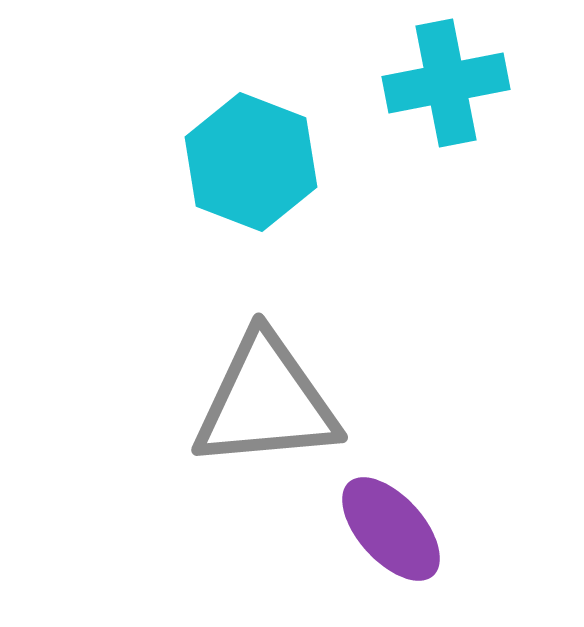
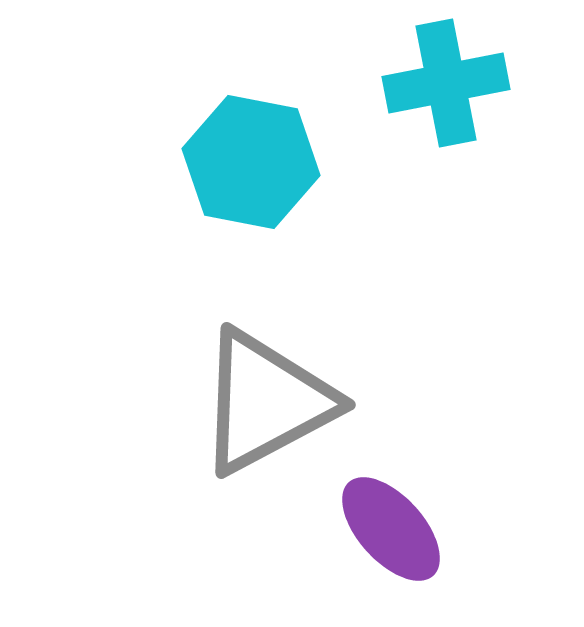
cyan hexagon: rotated 10 degrees counterclockwise
gray triangle: rotated 23 degrees counterclockwise
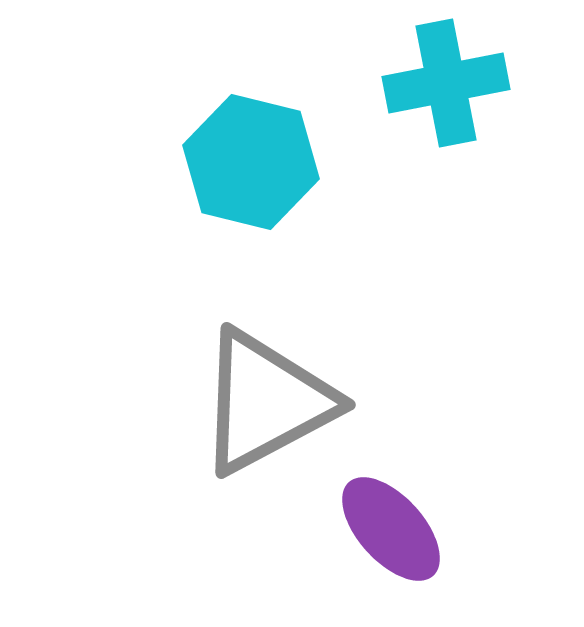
cyan hexagon: rotated 3 degrees clockwise
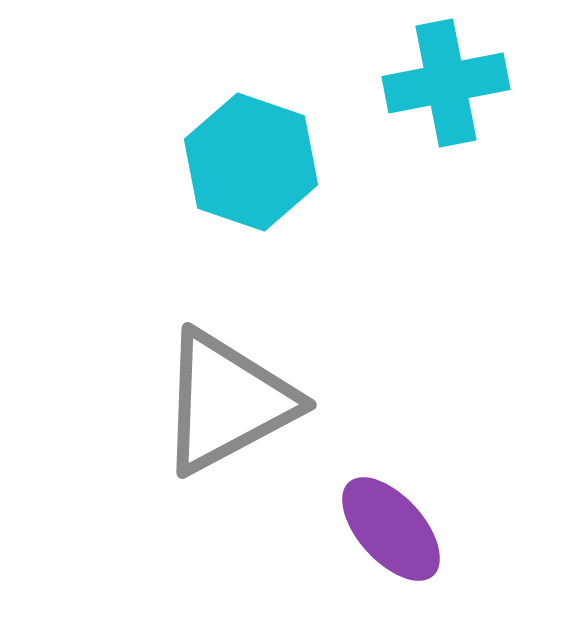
cyan hexagon: rotated 5 degrees clockwise
gray triangle: moved 39 px left
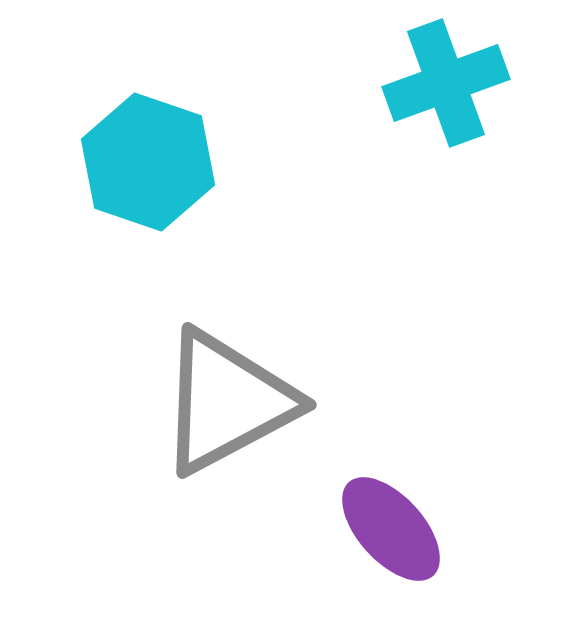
cyan cross: rotated 9 degrees counterclockwise
cyan hexagon: moved 103 px left
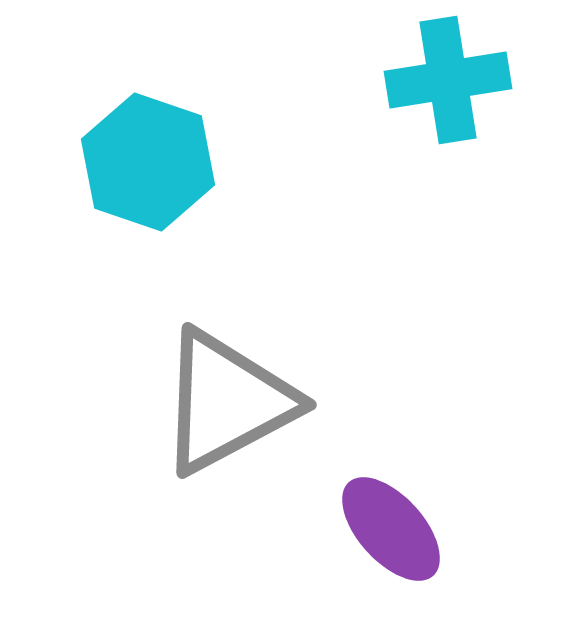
cyan cross: moved 2 px right, 3 px up; rotated 11 degrees clockwise
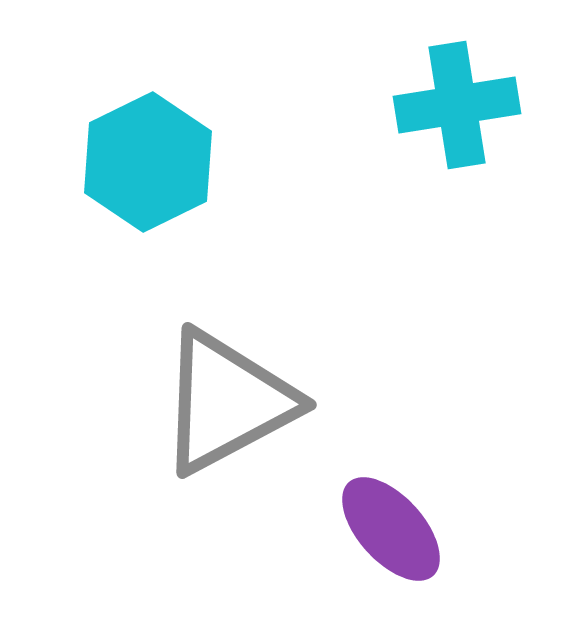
cyan cross: moved 9 px right, 25 px down
cyan hexagon: rotated 15 degrees clockwise
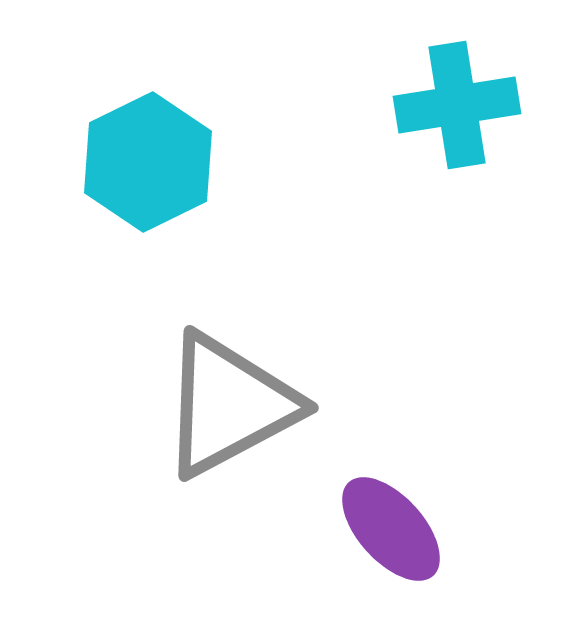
gray triangle: moved 2 px right, 3 px down
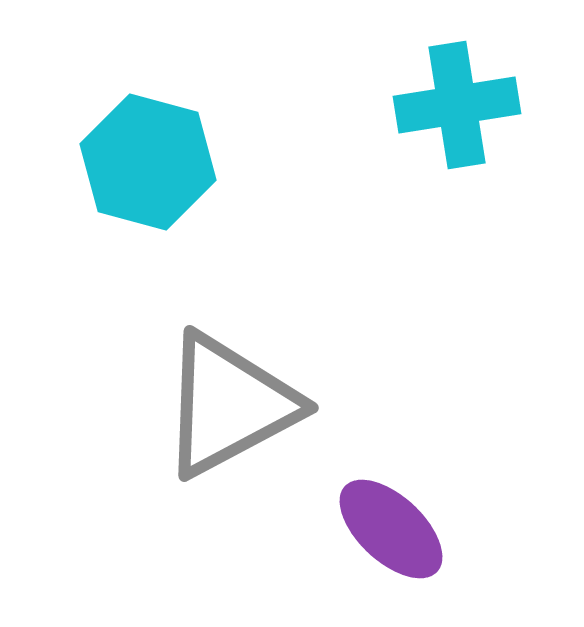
cyan hexagon: rotated 19 degrees counterclockwise
purple ellipse: rotated 5 degrees counterclockwise
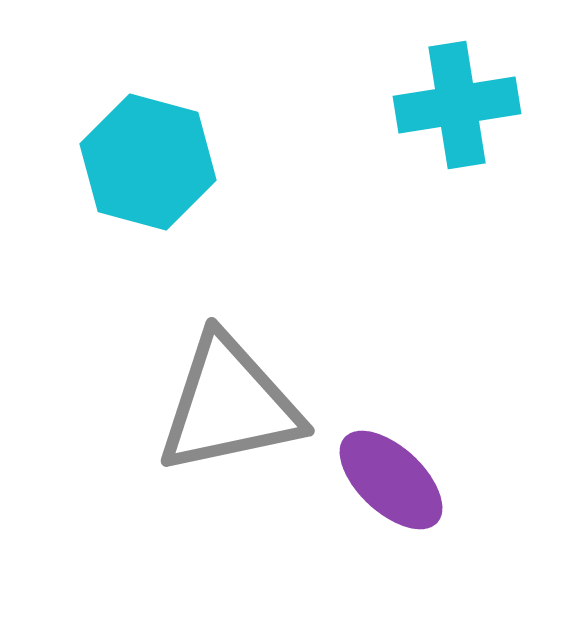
gray triangle: rotated 16 degrees clockwise
purple ellipse: moved 49 px up
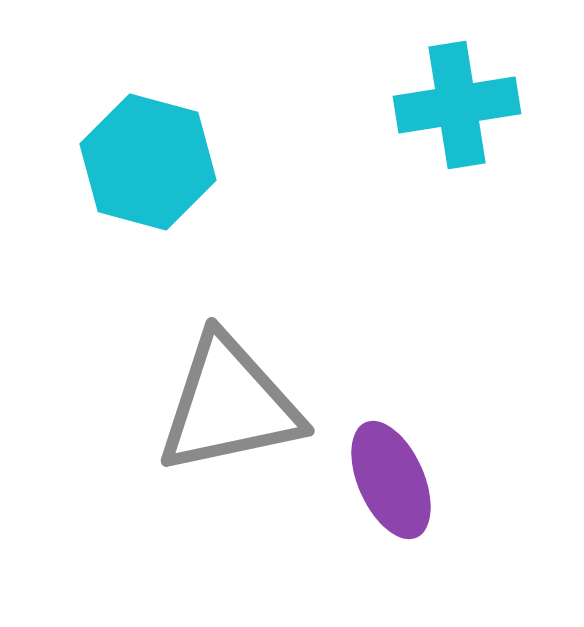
purple ellipse: rotated 23 degrees clockwise
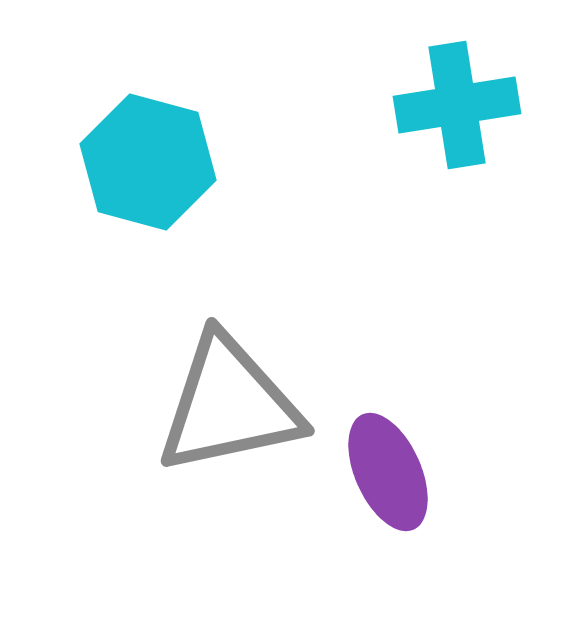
purple ellipse: moved 3 px left, 8 px up
